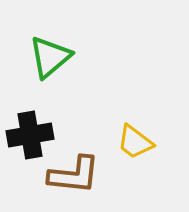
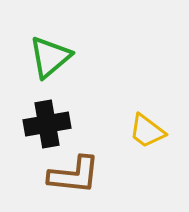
black cross: moved 17 px right, 11 px up
yellow trapezoid: moved 12 px right, 11 px up
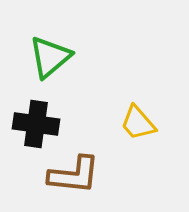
black cross: moved 11 px left; rotated 18 degrees clockwise
yellow trapezoid: moved 9 px left, 8 px up; rotated 12 degrees clockwise
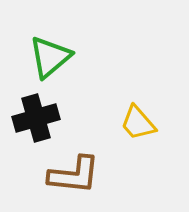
black cross: moved 6 px up; rotated 24 degrees counterclockwise
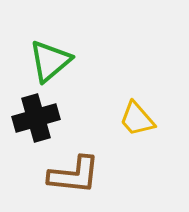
green triangle: moved 4 px down
yellow trapezoid: moved 1 px left, 4 px up
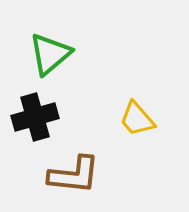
green triangle: moved 7 px up
black cross: moved 1 px left, 1 px up
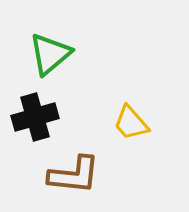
yellow trapezoid: moved 6 px left, 4 px down
